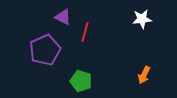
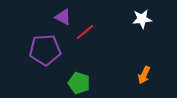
red line: rotated 36 degrees clockwise
purple pentagon: rotated 20 degrees clockwise
green pentagon: moved 2 px left, 2 px down
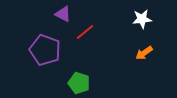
purple triangle: moved 3 px up
purple pentagon: rotated 24 degrees clockwise
orange arrow: moved 22 px up; rotated 30 degrees clockwise
